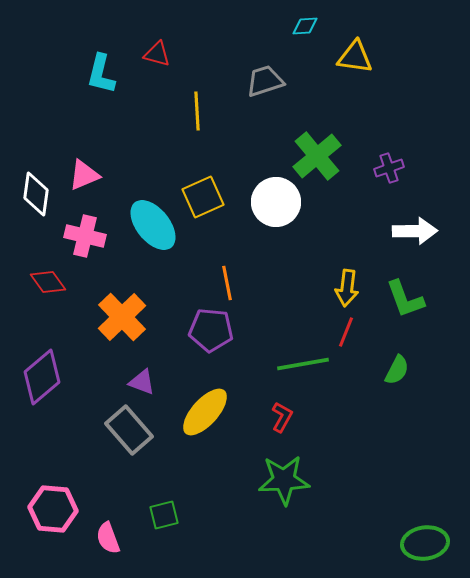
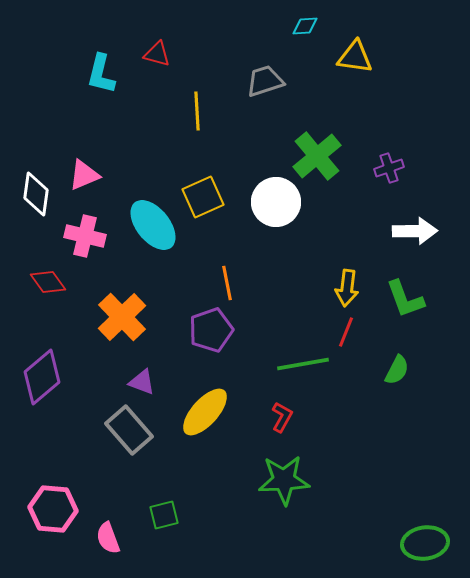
purple pentagon: rotated 24 degrees counterclockwise
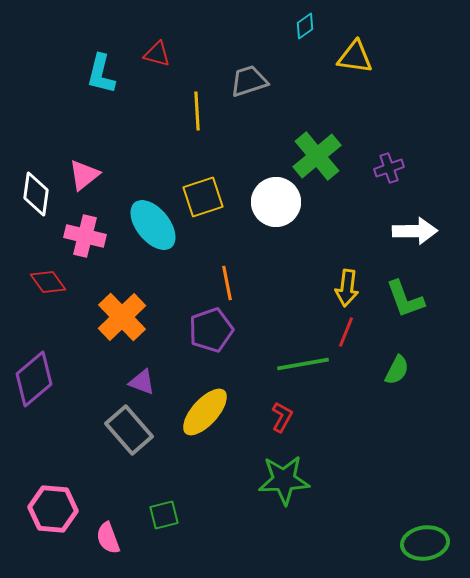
cyan diamond: rotated 32 degrees counterclockwise
gray trapezoid: moved 16 px left
pink triangle: rotated 16 degrees counterclockwise
yellow square: rotated 6 degrees clockwise
purple diamond: moved 8 px left, 2 px down
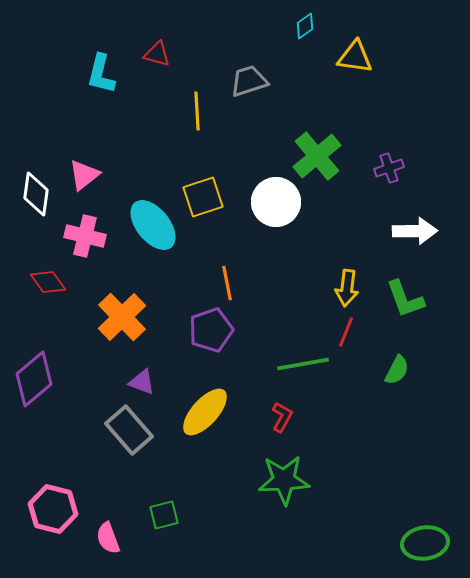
pink hexagon: rotated 9 degrees clockwise
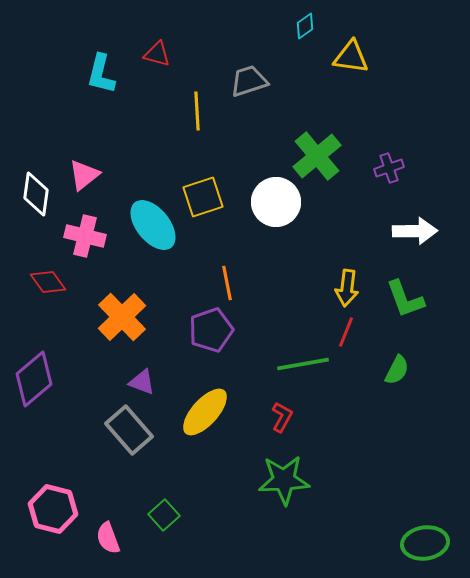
yellow triangle: moved 4 px left
green square: rotated 28 degrees counterclockwise
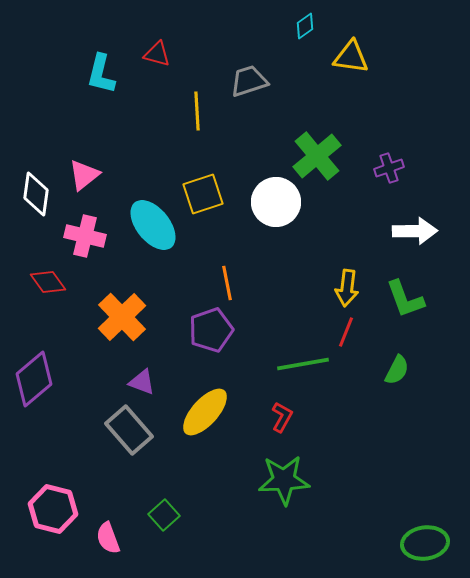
yellow square: moved 3 px up
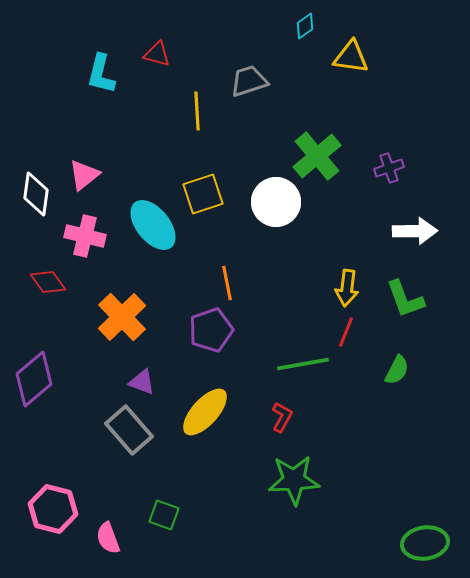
green star: moved 10 px right
green square: rotated 28 degrees counterclockwise
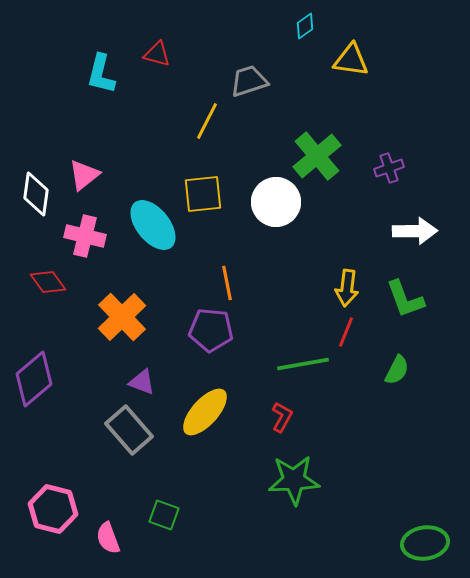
yellow triangle: moved 3 px down
yellow line: moved 10 px right, 10 px down; rotated 30 degrees clockwise
yellow square: rotated 12 degrees clockwise
purple pentagon: rotated 24 degrees clockwise
